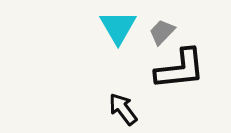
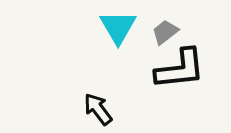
gray trapezoid: moved 3 px right; rotated 8 degrees clockwise
black arrow: moved 25 px left
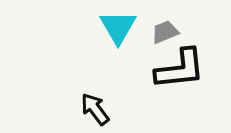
gray trapezoid: rotated 16 degrees clockwise
black arrow: moved 3 px left
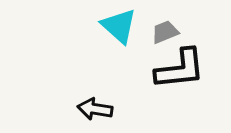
cyan triangle: moved 1 px right, 1 px up; rotated 18 degrees counterclockwise
black arrow: rotated 44 degrees counterclockwise
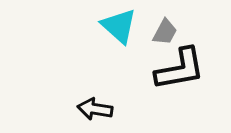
gray trapezoid: rotated 140 degrees clockwise
black L-shape: rotated 4 degrees counterclockwise
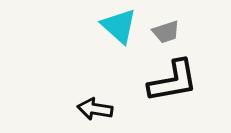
gray trapezoid: moved 1 px right; rotated 44 degrees clockwise
black L-shape: moved 7 px left, 12 px down
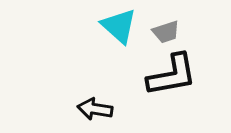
black L-shape: moved 1 px left, 6 px up
